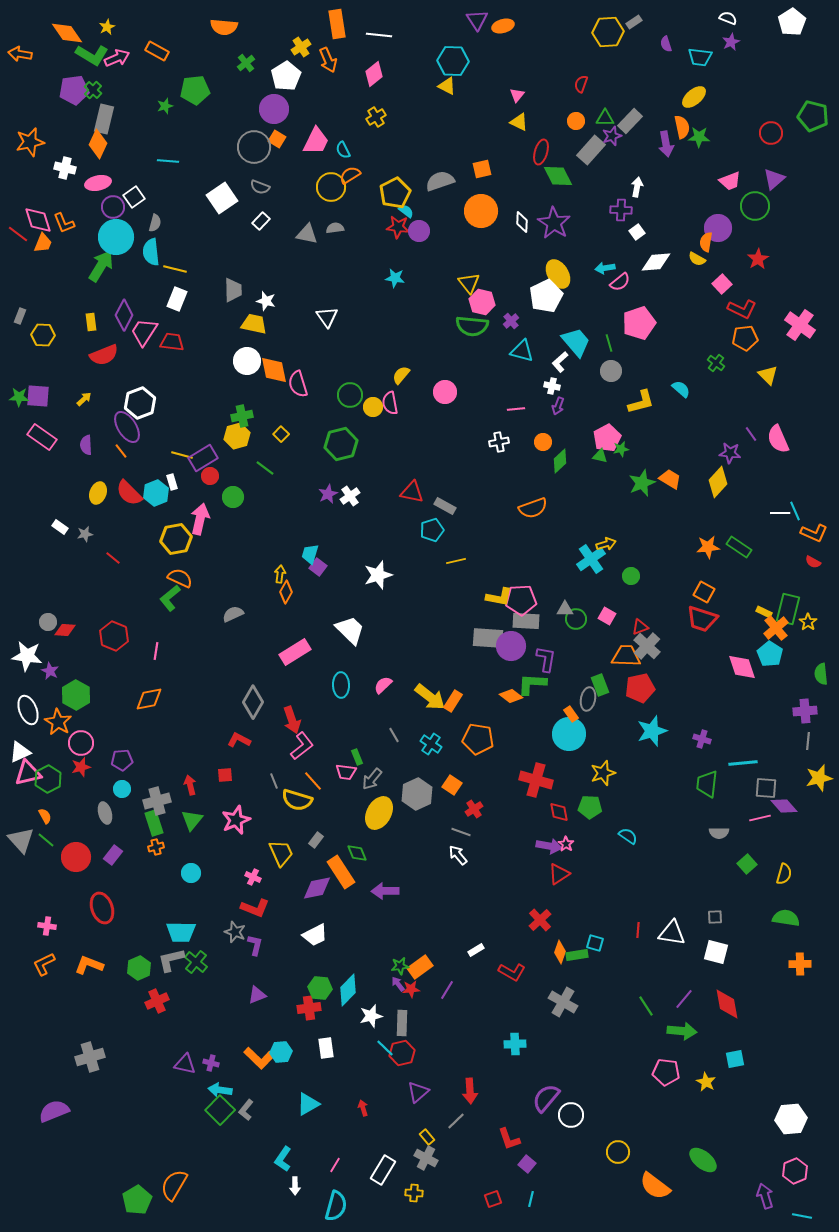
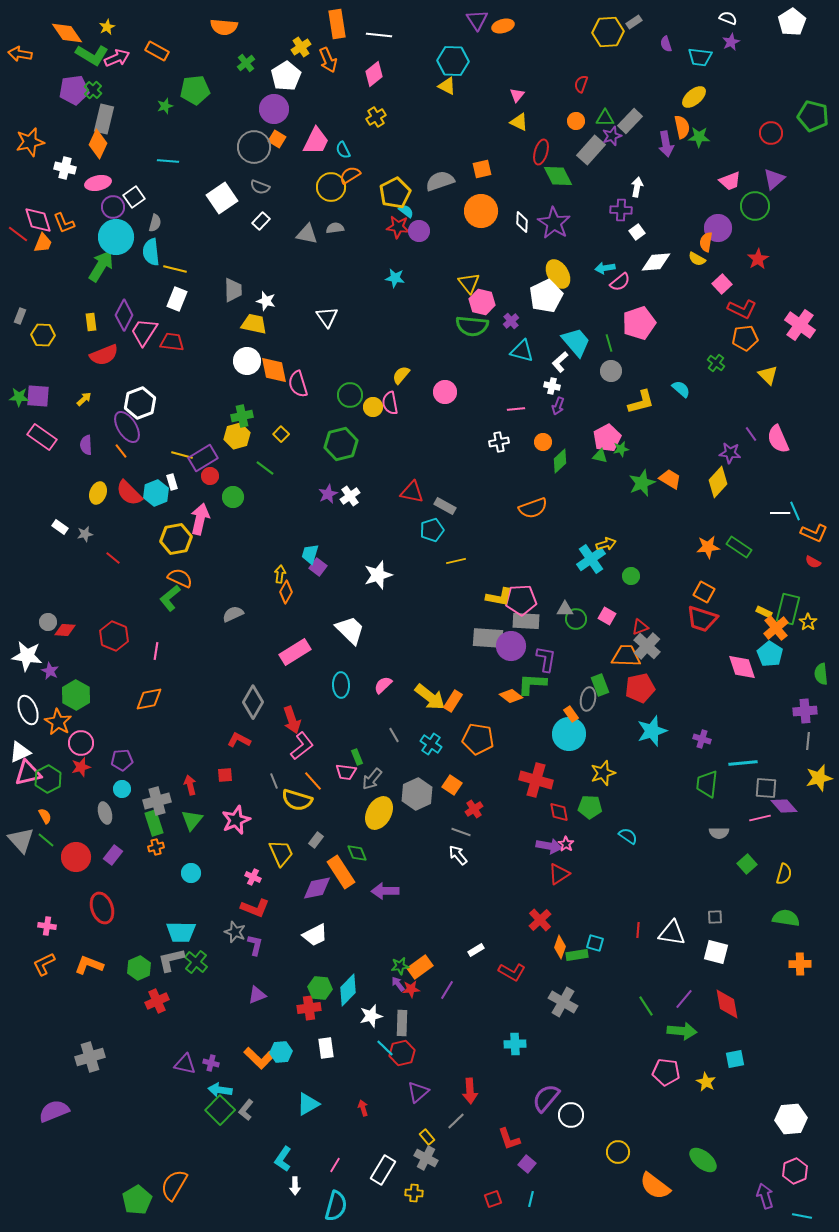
orange diamond at (560, 952): moved 5 px up
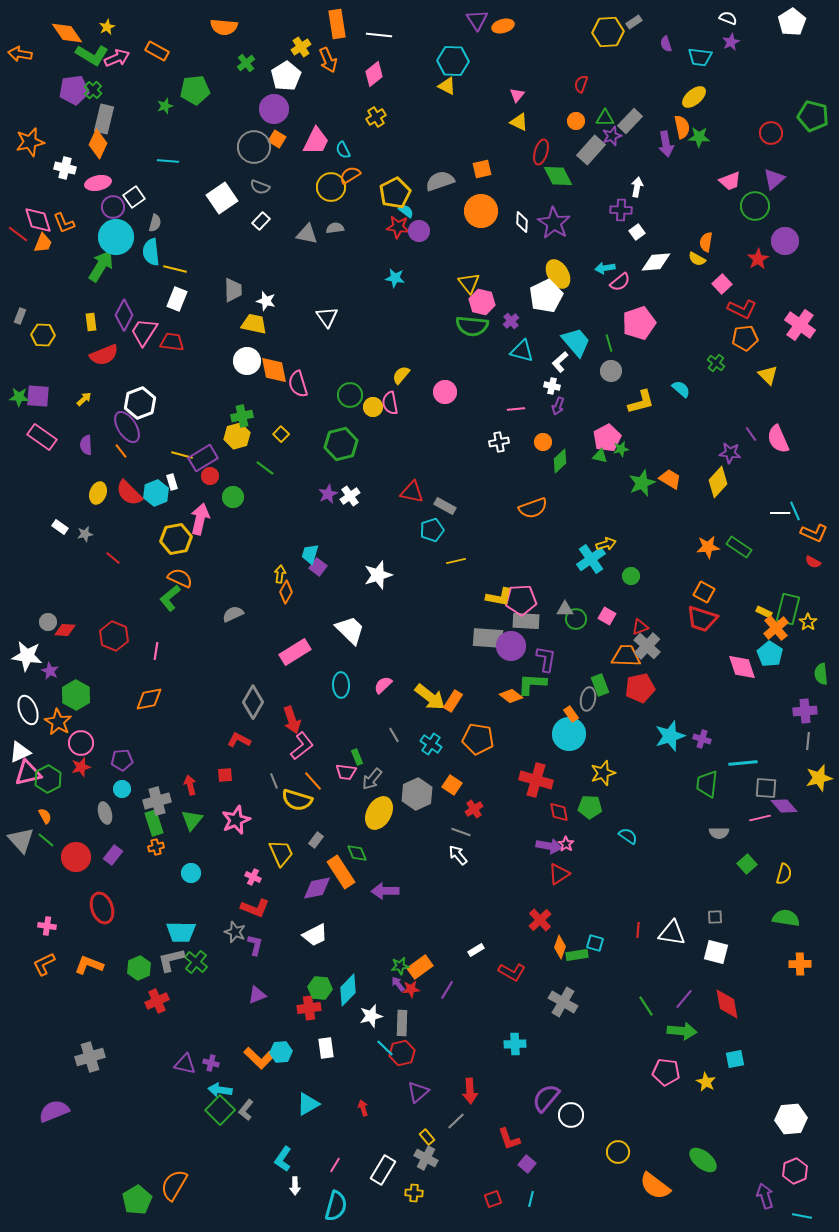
purple circle at (718, 228): moved 67 px right, 13 px down
cyan star at (652, 731): moved 18 px right, 5 px down
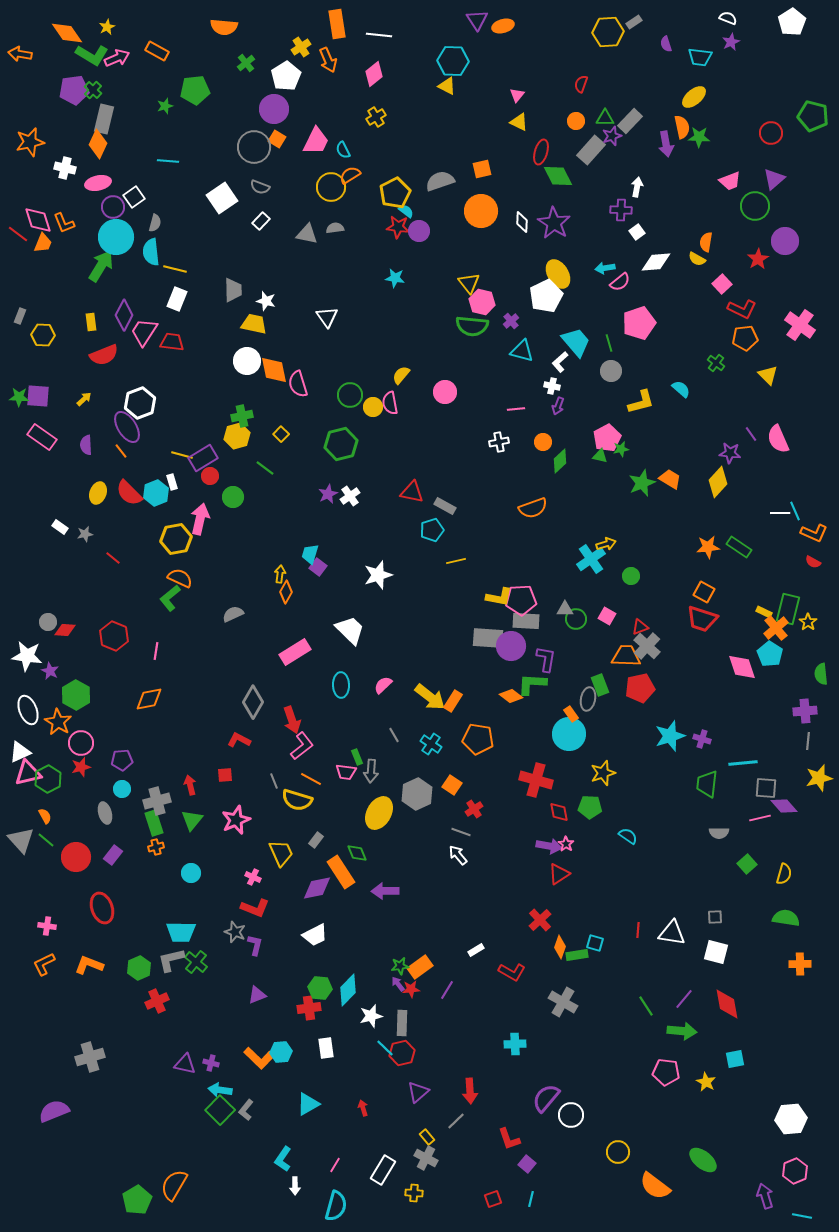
gray arrow at (372, 779): moved 1 px left, 8 px up; rotated 35 degrees counterclockwise
orange line at (313, 781): moved 2 px left, 2 px up; rotated 20 degrees counterclockwise
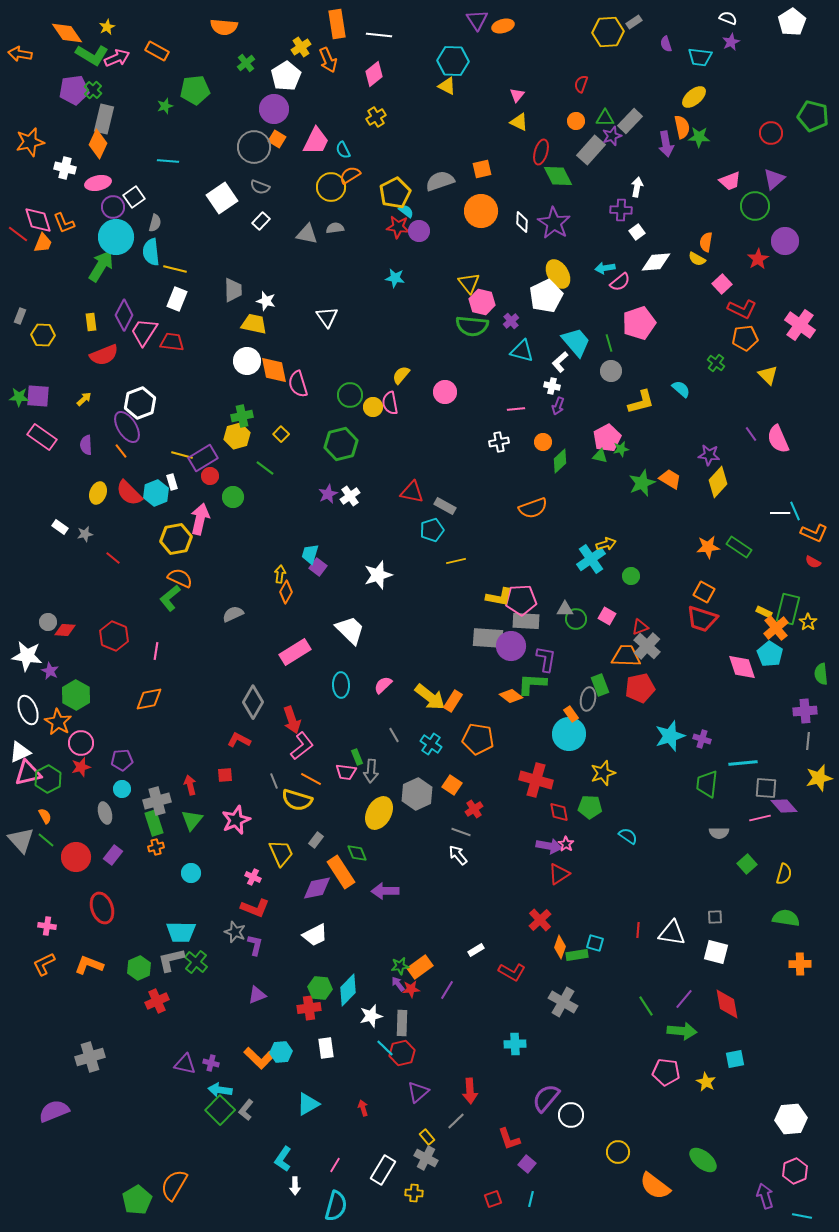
purple star at (730, 453): moved 21 px left, 2 px down
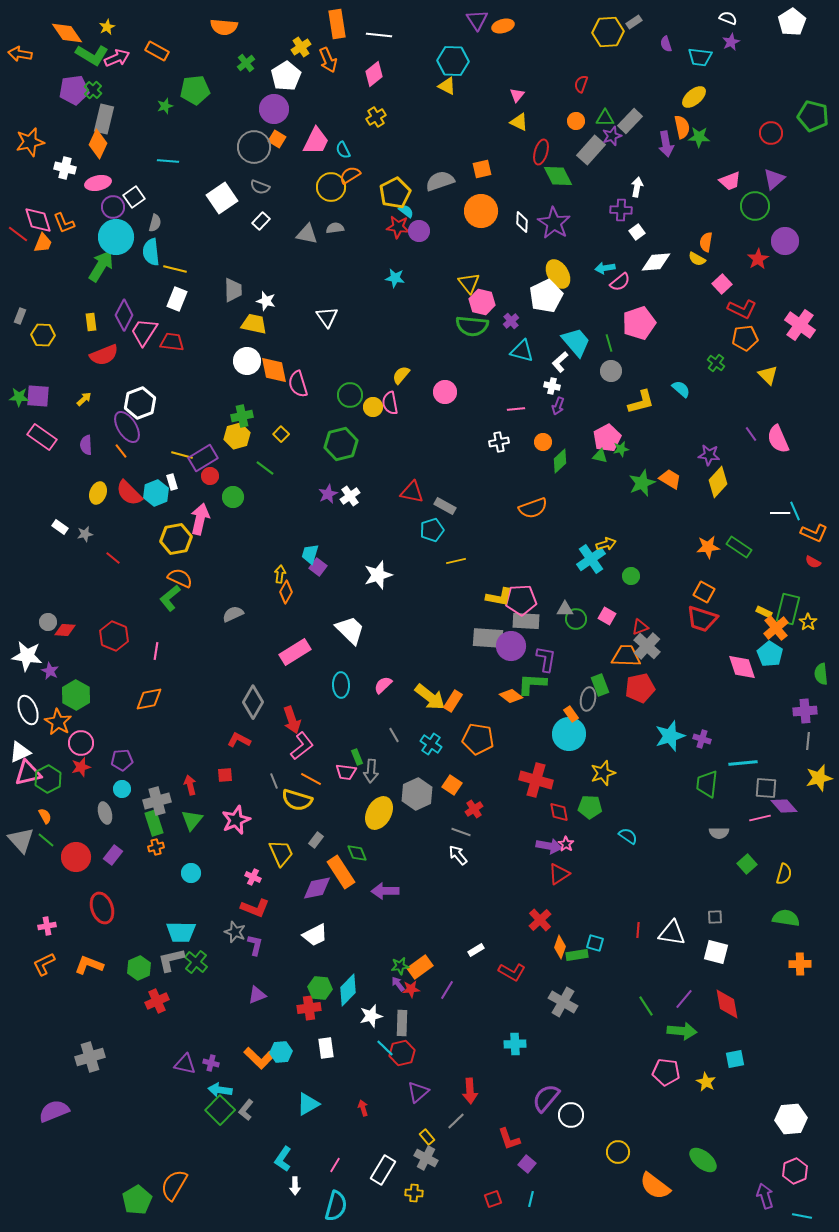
pink cross at (47, 926): rotated 18 degrees counterclockwise
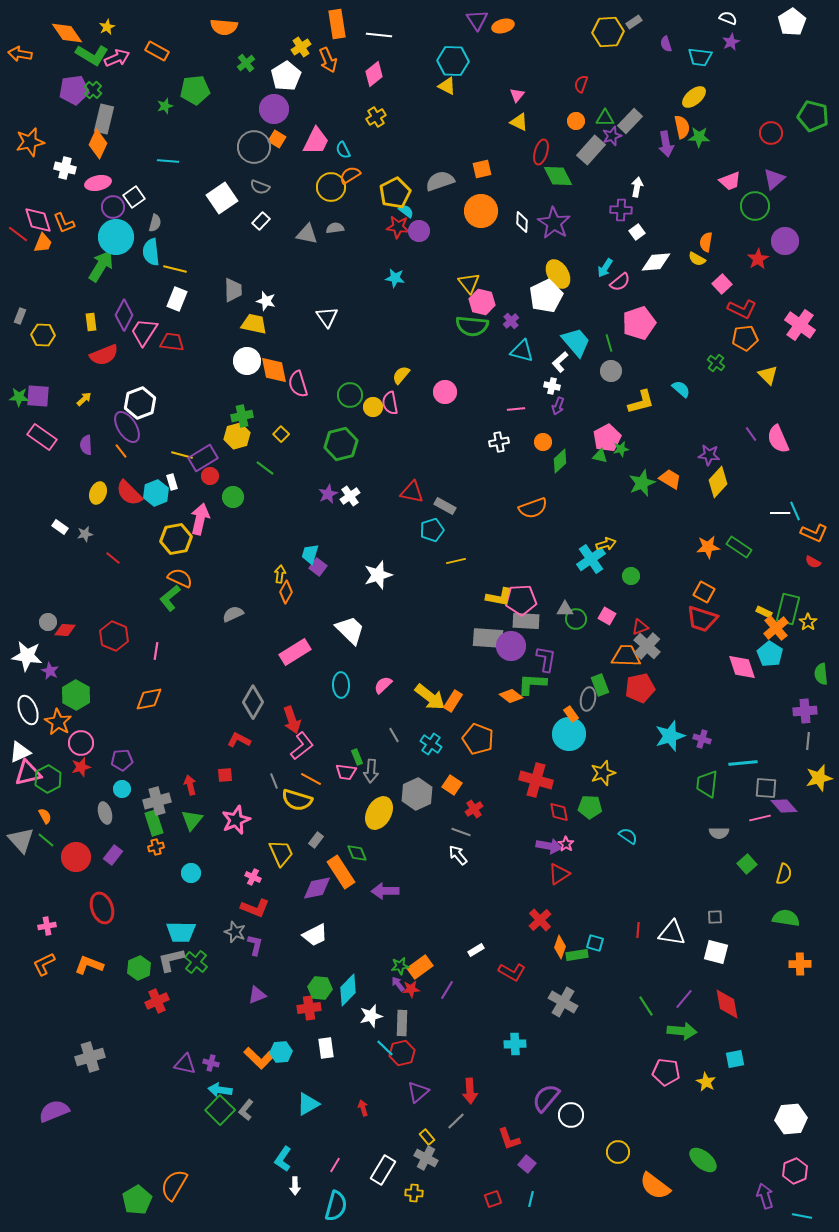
cyan arrow at (605, 268): rotated 48 degrees counterclockwise
orange pentagon at (478, 739): rotated 12 degrees clockwise
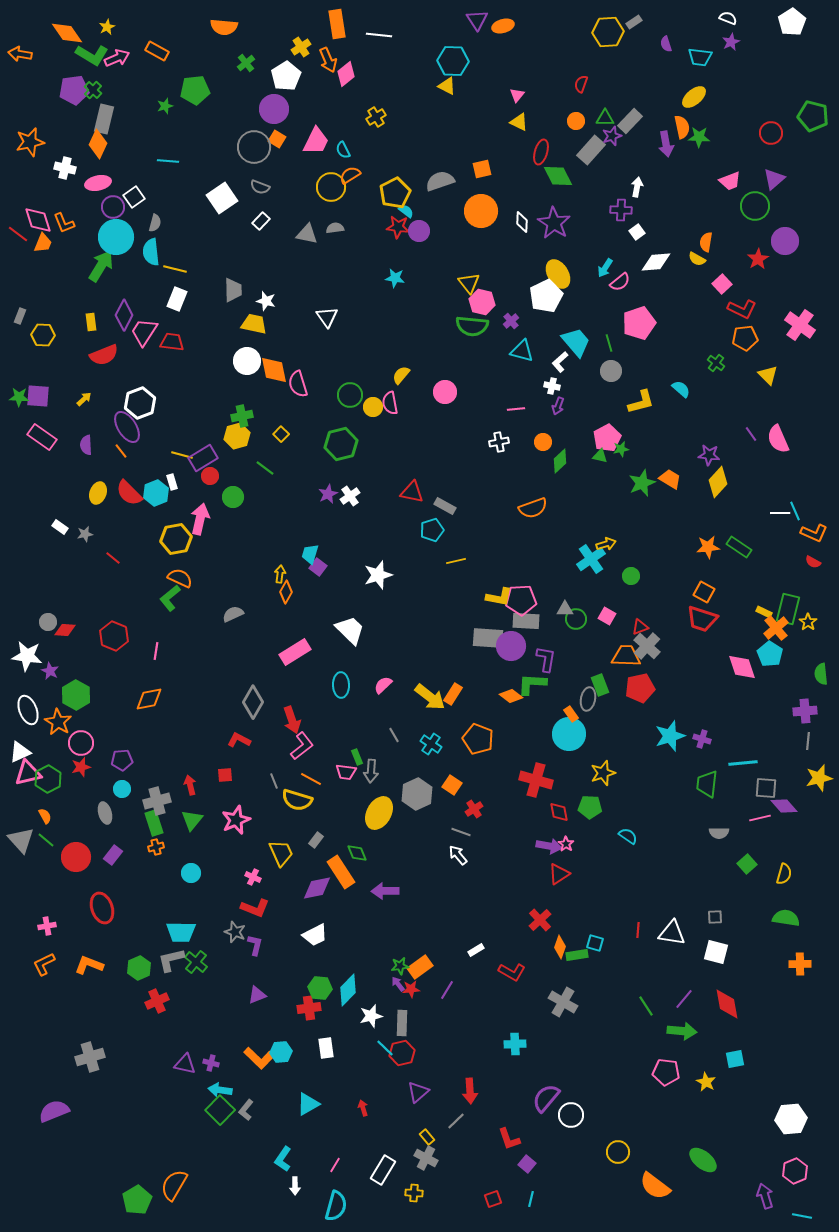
pink diamond at (374, 74): moved 28 px left
orange rectangle at (453, 701): moved 7 px up
